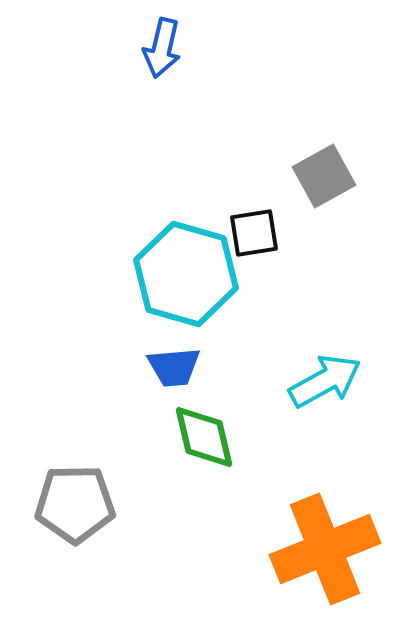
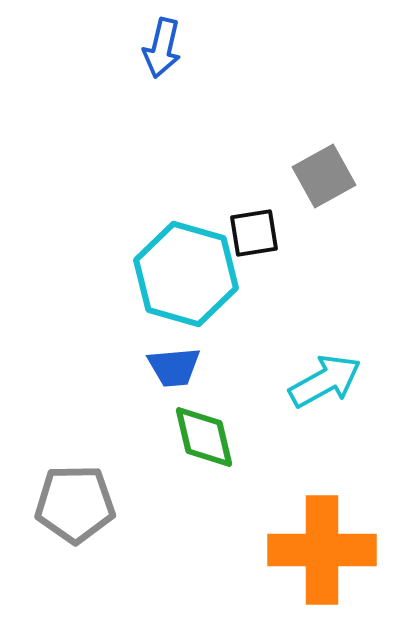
orange cross: moved 3 px left, 1 px down; rotated 22 degrees clockwise
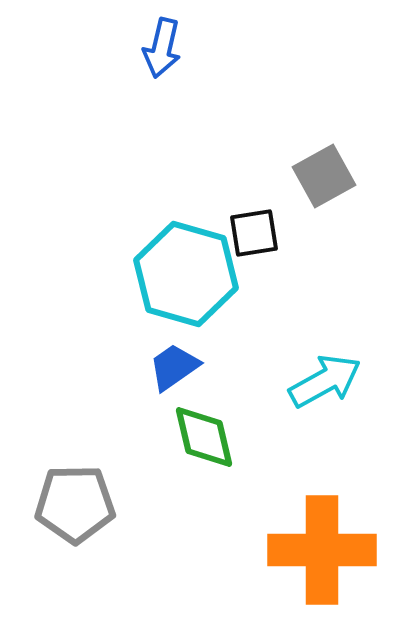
blue trapezoid: rotated 150 degrees clockwise
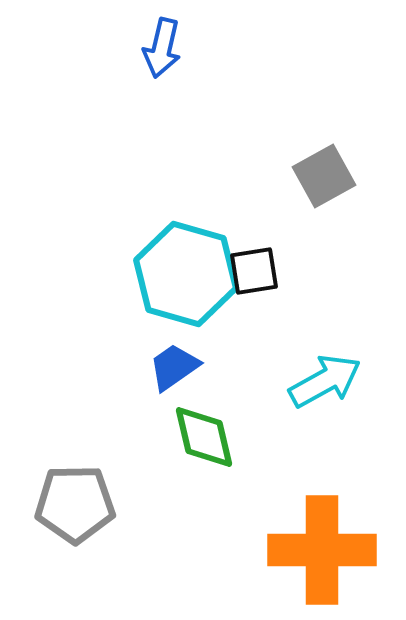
black square: moved 38 px down
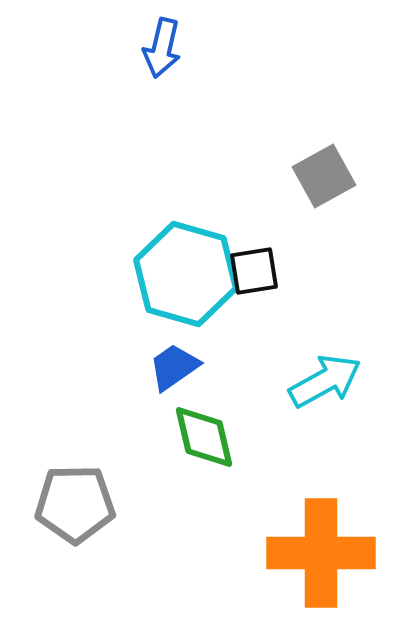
orange cross: moved 1 px left, 3 px down
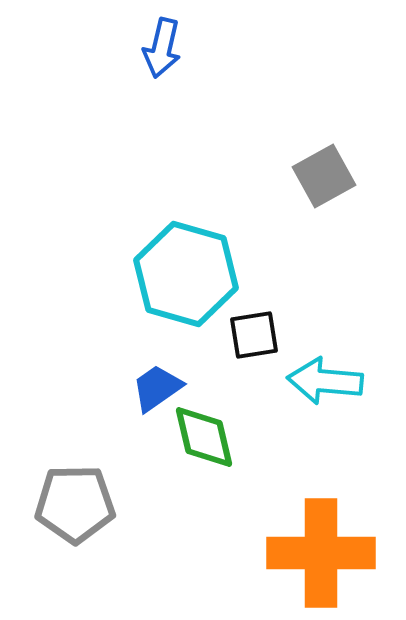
black square: moved 64 px down
blue trapezoid: moved 17 px left, 21 px down
cyan arrow: rotated 146 degrees counterclockwise
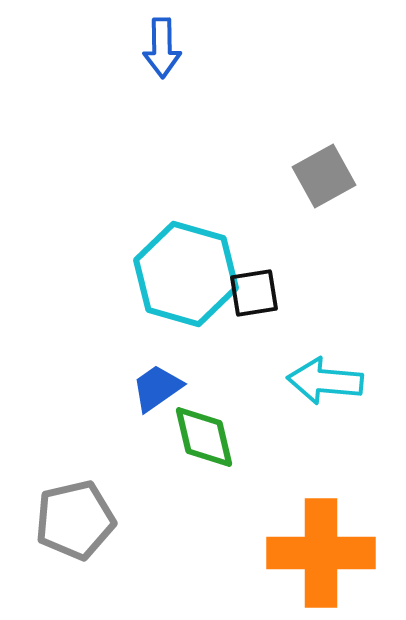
blue arrow: rotated 14 degrees counterclockwise
black square: moved 42 px up
gray pentagon: moved 16 px down; rotated 12 degrees counterclockwise
